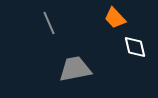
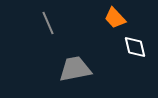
gray line: moved 1 px left
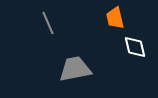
orange trapezoid: rotated 30 degrees clockwise
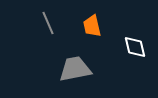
orange trapezoid: moved 23 px left, 8 px down
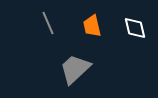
white diamond: moved 19 px up
gray trapezoid: rotated 32 degrees counterclockwise
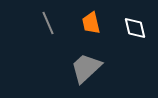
orange trapezoid: moved 1 px left, 3 px up
gray trapezoid: moved 11 px right, 1 px up
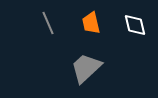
white diamond: moved 3 px up
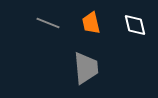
gray line: rotated 45 degrees counterclockwise
gray trapezoid: rotated 128 degrees clockwise
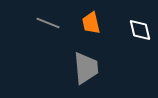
white diamond: moved 5 px right, 5 px down
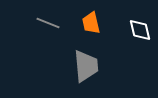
gray trapezoid: moved 2 px up
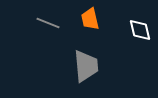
orange trapezoid: moved 1 px left, 4 px up
